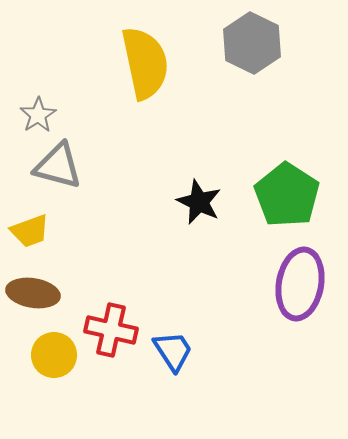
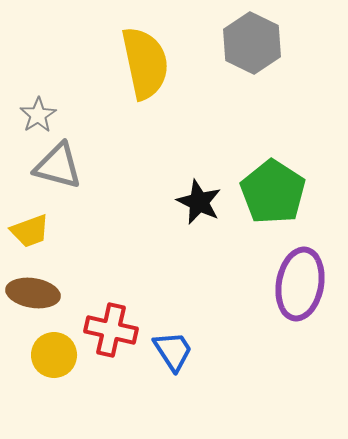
green pentagon: moved 14 px left, 3 px up
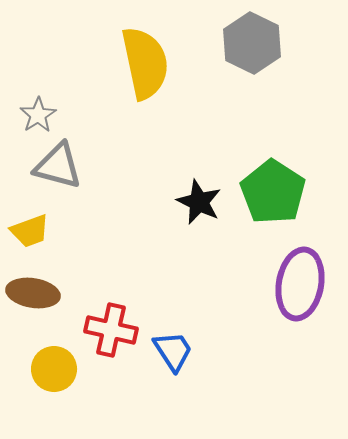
yellow circle: moved 14 px down
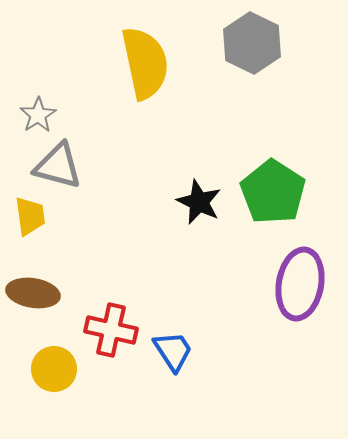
yellow trapezoid: moved 15 px up; rotated 78 degrees counterclockwise
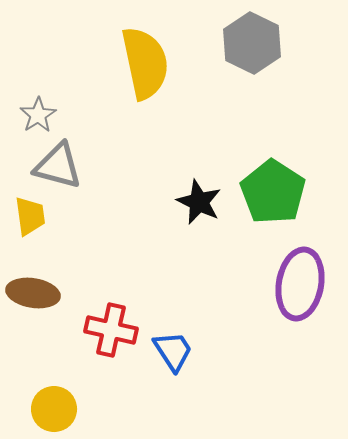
yellow circle: moved 40 px down
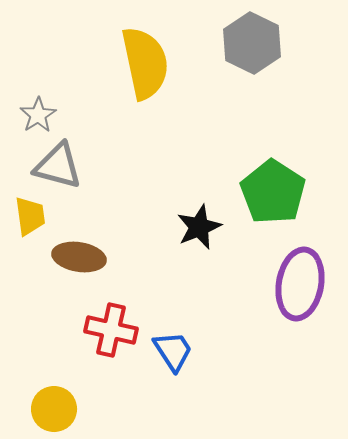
black star: moved 25 px down; rotated 24 degrees clockwise
brown ellipse: moved 46 px right, 36 px up
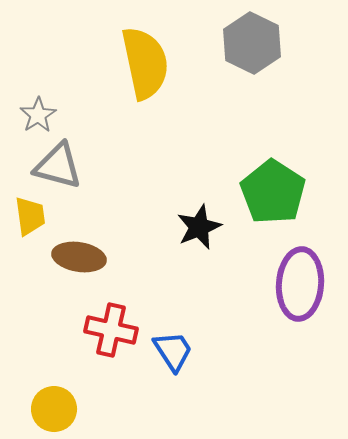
purple ellipse: rotated 6 degrees counterclockwise
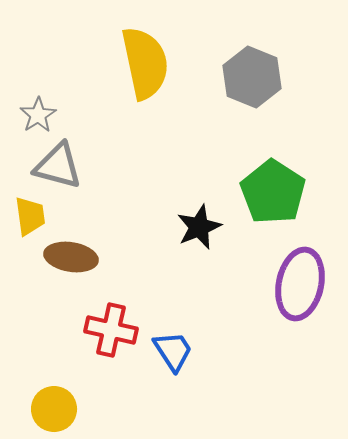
gray hexagon: moved 34 px down; rotated 4 degrees counterclockwise
brown ellipse: moved 8 px left
purple ellipse: rotated 8 degrees clockwise
